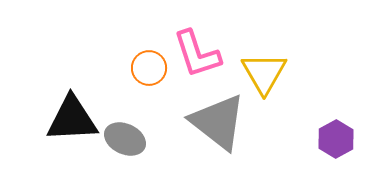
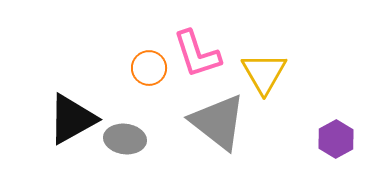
black triangle: rotated 26 degrees counterclockwise
gray ellipse: rotated 18 degrees counterclockwise
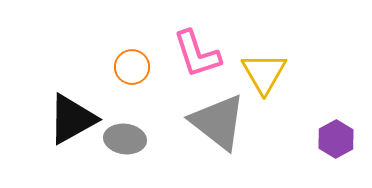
orange circle: moved 17 px left, 1 px up
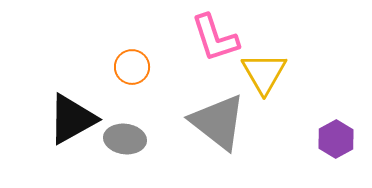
pink L-shape: moved 18 px right, 16 px up
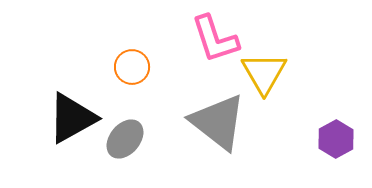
pink L-shape: moved 1 px down
black triangle: moved 1 px up
gray ellipse: rotated 57 degrees counterclockwise
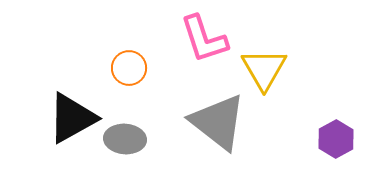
pink L-shape: moved 11 px left
orange circle: moved 3 px left, 1 px down
yellow triangle: moved 4 px up
gray ellipse: rotated 54 degrees clockwise
